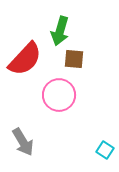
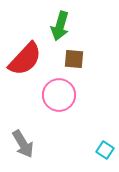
green arrow: moved 5 px up
gray arrow: moved 2 px down
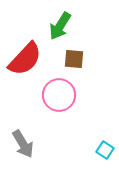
green arrow: rotated 16 degrees clockwise
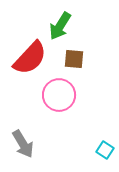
red semicircle: moved 5 px right, 1 px up
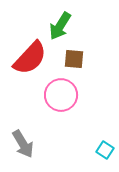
pink circle: moved 2 px right
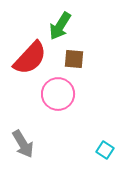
pink circle: moved 3 px left, 1 px up
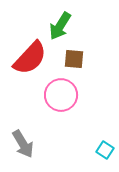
pink circle: moved 3 px right, 1 px down
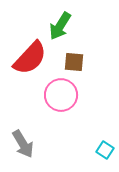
brown square: moved 3 px down
